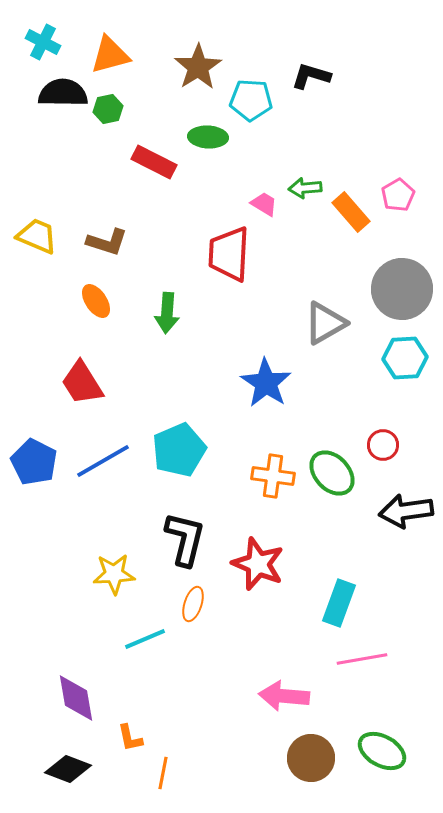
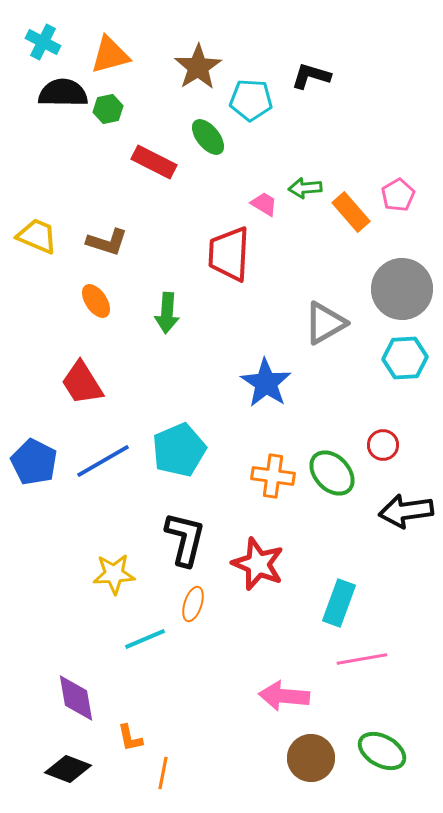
green ellipse at (208, 137): rotated 48 degrees clockwise
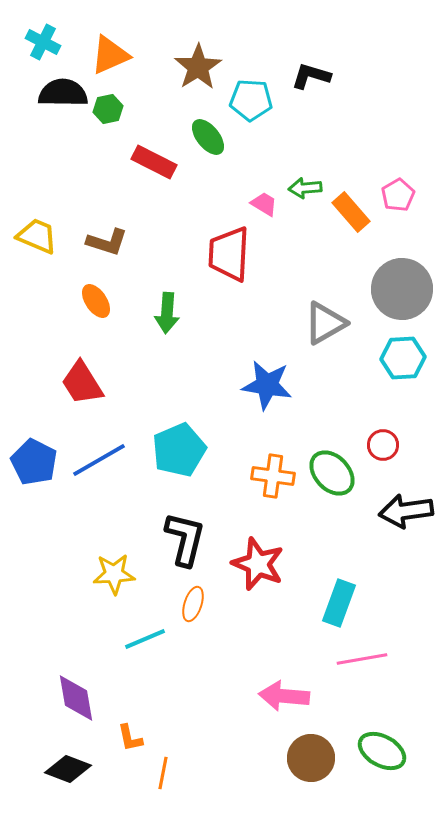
orange triangle at (110, 55): rotated 9 degrees counterclockwise
cyan hexagon at (405, 358): moved 2 px left
blue star at (266, 383): moved 1 px right, 2 px down; rotated 24 degrees counterclockwise
blue line at (103, 461): moved 4 px left, 1 px up
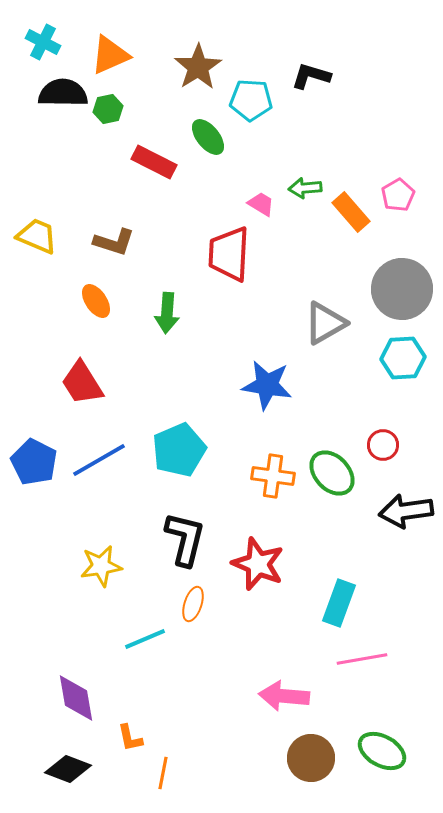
pink trapezoid at (264, 204): moved 3 px left
brown L-shape at (107, 242): moved 7 px right
yellow star at (114, 574): moved 13 px left, 8 px up; rotated 6 degrees counterclockwise
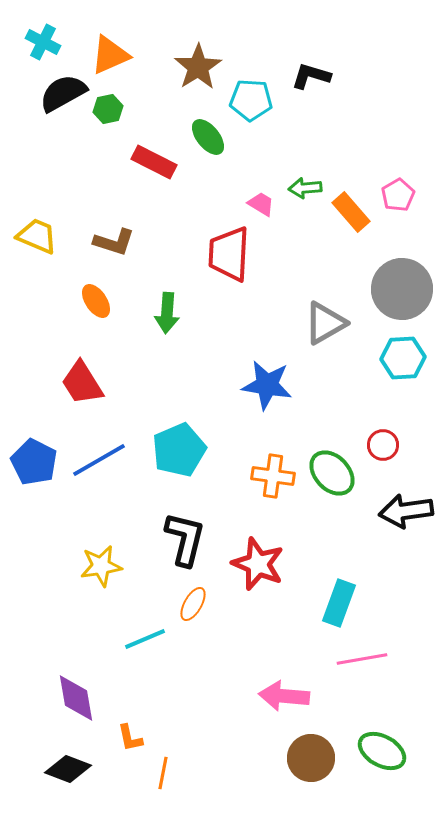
black semicircle at (63, 93): rotated 30 degrees counterclockwise
orange ellipse at (193, 604): rotated 12 degrees clockwise
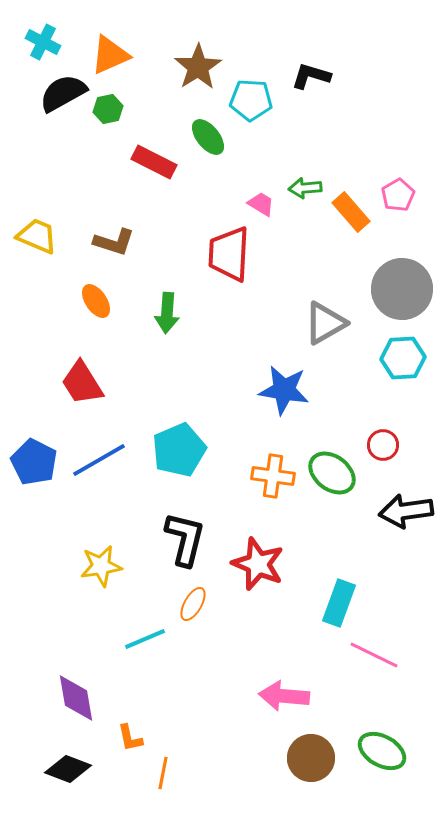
blue star at (267, 385): moved 17 px right, 5 px down
green ellipse at (332, 473): rotated 9 degrees counterclockwise
pink line at (362, 659): moved 12 px right, 4 px up; rotated 36 degrees clockwise
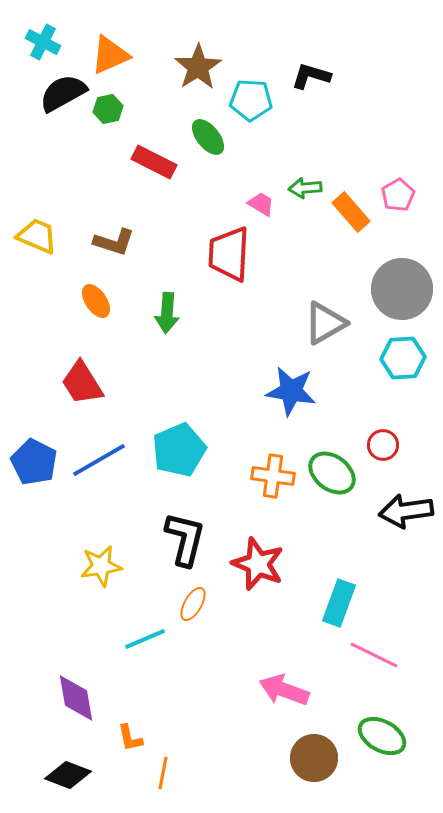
blue star at (284, 390): moved 7 px right, 1 px down
pink arrow at (284, 696): moved 6 px up; rotated 15 degrees clockwise
green ellipse at (382, 751): moved 15 px up
brown circle at (311, 758): moved 3 px right
black diamond at (68, 769): moved 6 px down
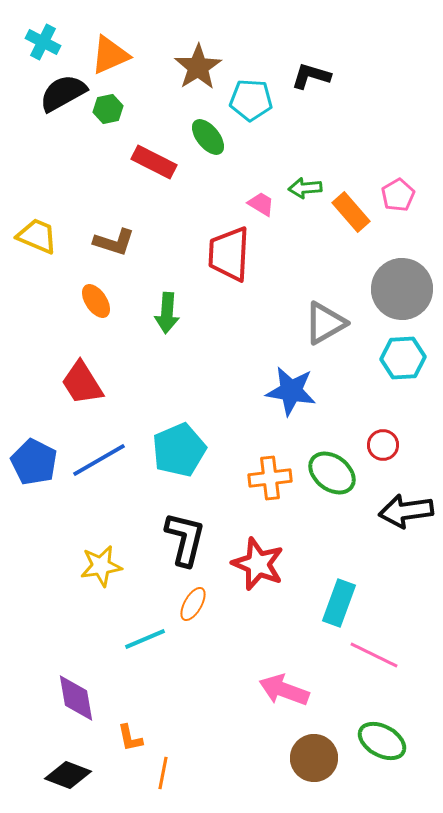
orange cross at (273, 476): moved 3 px left, 2 px down; rotated 15 degrees counterclockwise
green ellipse at (382, 736): moved 5 px down
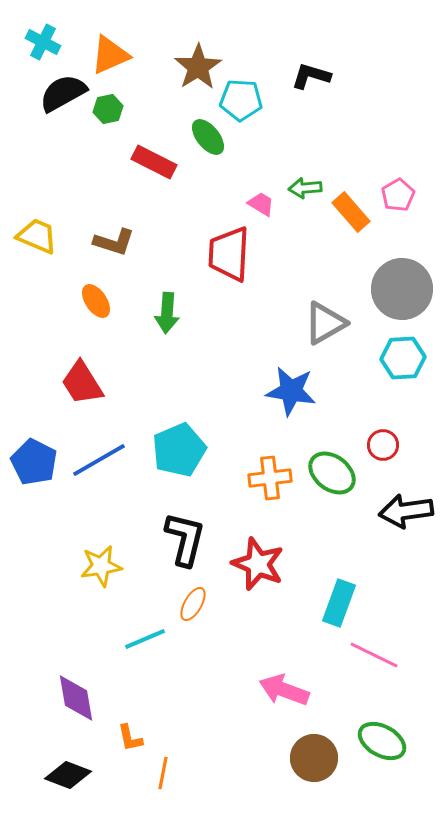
cyan pentagon at (251, 100): moved 10 px left
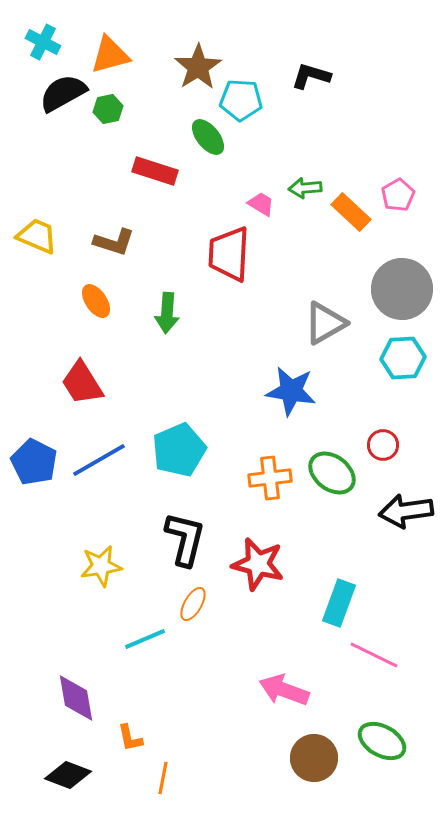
orange triangle at (110, 55): rotated 9 degrees clockwise
red rectangle at (154, 162): moved 1 px right, 9 px down; rotated 9 degrees counterclockwise
orange rectangle at (351, 212): rotated 6 degrees counterclockwise
red star at (258, 564): rotated 8 degrees counterclockwise
orange line at (163, 773): moved 5 px down
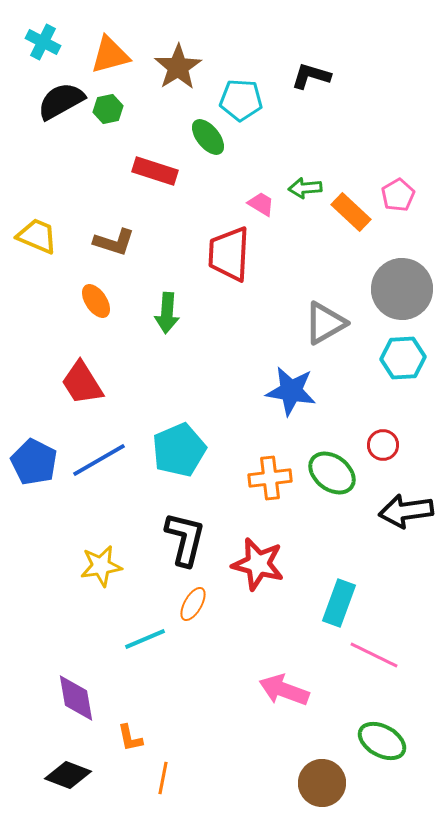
brown star at (198, 67): moved 20 px left
black semicircle at (63, 93): moved 2 px left, 8 px down
brown circle at (314, 758): moved 8 px right, 25 px down
